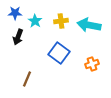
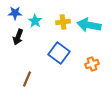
yellow cross: moved 2 px right, 1 px down
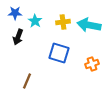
blue square: rotated 20 degrees counterclockwise
brown line: moved 2 px down
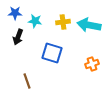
cyan star: rotated 24 degrees counterclockwise
blue square: moved 7 px left
brown line: rotated 42 degrees counterclockwise
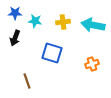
cyan arrow: moved 4 px right
black arrow: moved 3 px left, 1 px down
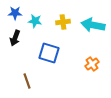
blue square: moved 3 px left
orange cross: rotated 16 degrees counterclockwise
